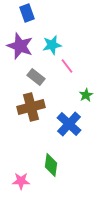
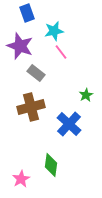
cyan star: moved 2 px right, 14 px up
pink line: moved 6 px left, 14 px up
gray rectangle: moved 4 px up
pink star: moved 2 px up; rotated 30 degrees counterclockwise
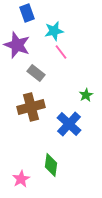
purple star: moved 3 px left, 1 px up
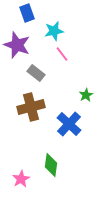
pink line: moved 1 px right, 2 px down
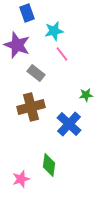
green star: rotated 24 degrees clockwise
green diamond: moved 2 px left
pink star: rotated 12 degrees clockwise
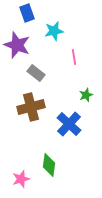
pink line: moved 12 px right, 3 px down; rotated 28 degrees clockwise
green star: rotated 16 degrees counterclockwise
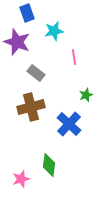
purple star: moved 3 px up
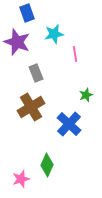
cyan star: moved 3 px down
pink line: moved 1 px right, 3 px up
gray rectangle: rotated 30 degrees clockwise
brown cross: rotated 16 degrees counterclockwise
green diamond: moved 2 px left; rotated 15 degrees clockwise
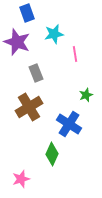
brown cross: moved 2 px left
blue cross: rotated 10 degrees counterclockwise
green diamond: moved 5 px right, 11 px up
